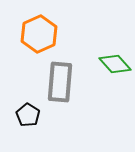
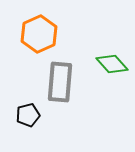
green diamond: moved 3 px left
black pentagon: rotated 25 degrees clockwise
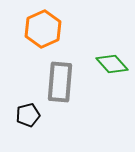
orange hexagon: moved 4 px right, 5 px up
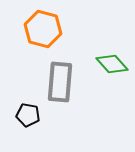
orange hexagon: rotated 21 degrees counterclockwise
black pentagon: rotated 25 degrees clockwise
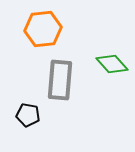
orange hexagon: rotated 21 degrees counterclockwise
gray rectangle: moved 2 px up
